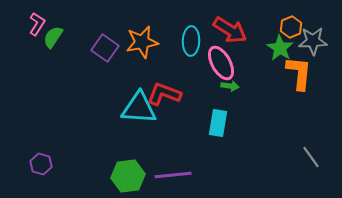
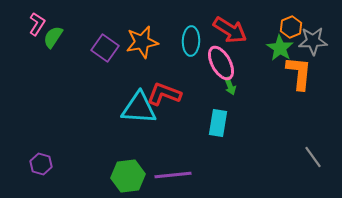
green arrow: rotated 60 degrees clockwise
gray line: moved 2 px right
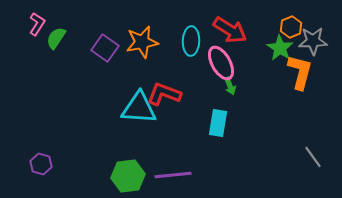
green semicircle: moved 3 px right, 1 px down
orange L-shape: moved 1 px right, 1 px up; rotated 9 degrees clockwise
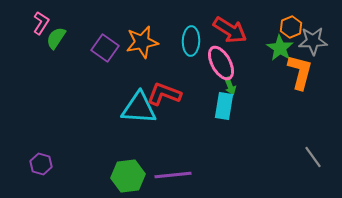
pink L-shape: moved 4 px right, 1 px up
cyan rectangle: moved 6 px right, 17 px up
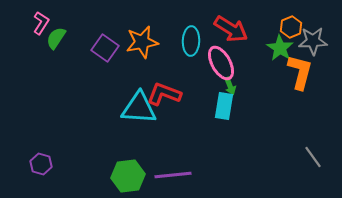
red arrow: moved 1 px right, 1 px up
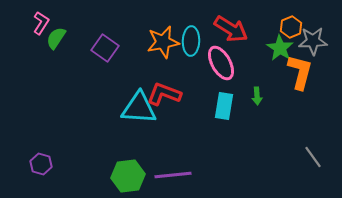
orange star: moved 21 px right
green arrow: moved 27 px right, 10 px down; rotated 18 degrees clockwise
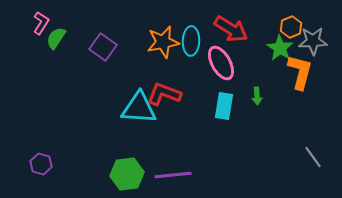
purple square: moved 2 px left, 1 px up
green hexagon: moved 1 px left, 2 px up
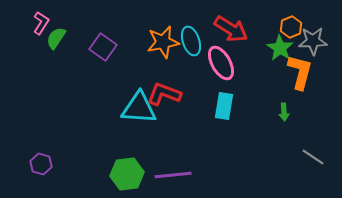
cyan ellipse: rotated 20 degrees counterclockwise
green arrow: moved 27 px right, 16 px down
gray line: rotated 20 degrees counterclockwise
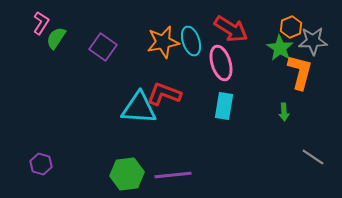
pink ellipse: rotated 12 degrees clockwise
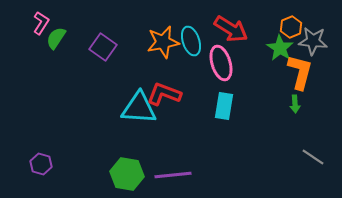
gray star: rotated 8 degrees clockwise
green arrow: moved 11 px right, 8 px up
green hexagon: rotated 16 degrees clockwise
